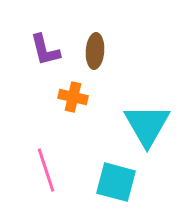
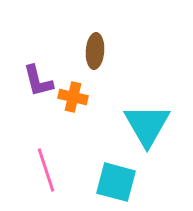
purple L-shape: moved 7 px left, 31 px down
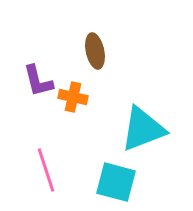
brown ellipse: rotated 16 degrees counterclockwise
cyan triangle: moved 4 px left, 4 px down; rotated 39 degrees clockwise
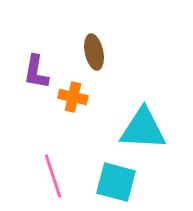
brown ellipse: moved 1 px left, 1 px down
purple L-shape: moved 2 px left, 9 px up; rotated 24 degrees clockwise
cyan triangle: rotated 24 degrees clockwise
pink line: moved 7 px right, 6 px down
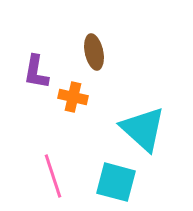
cyan triangle: rotated 39 degrees clockwise
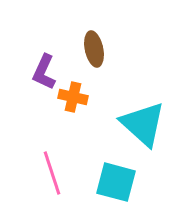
brown ellipse: moved 3 px up
purple L-shape: moved 8 px right; rotated 15 degrees clockwise
cyan triangle: moved 5 px up
pink line: moved 1 px left, 3 px up
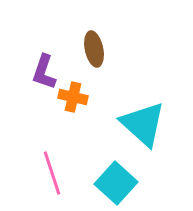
purple L-shape: rotated 6 degrees counterclockwise
cyan square: moved 1 px down; rotated 27 degrees clockwise
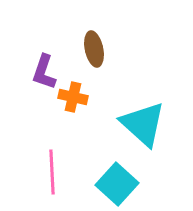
pink line: moved 1 px up; rotated 15 degrees clockwise
cyan square: moved 1 px right, 1 px down
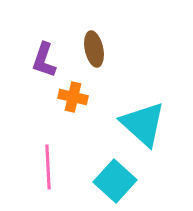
purple L-shape: moved 12 px up
pink line: moved 4 px left, 5 px up
cyan square: moved 2 px left, 3 px up
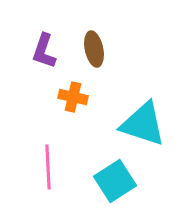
purple L-shape: moved 9 px up
cyan triangle: rotated 24 degrees counterclockwise
cyan square: rotated 15 degrees clockwise
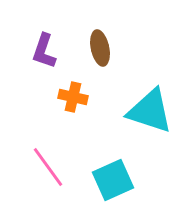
brown ellipse: moved 6 px right, 1 px up
cyan triangle: moved 7 px right, 13 px up
pink line: rotated 33 degrees counterclockwise
cyan square: moved 2 px left, 1 px up; rotated 9 degrees clockwise
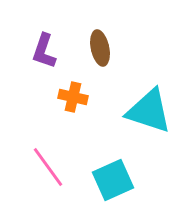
cyan triangle: moved 1 px left
